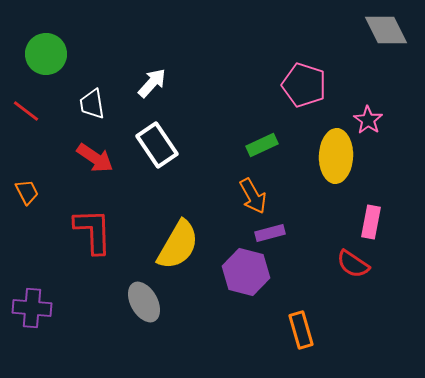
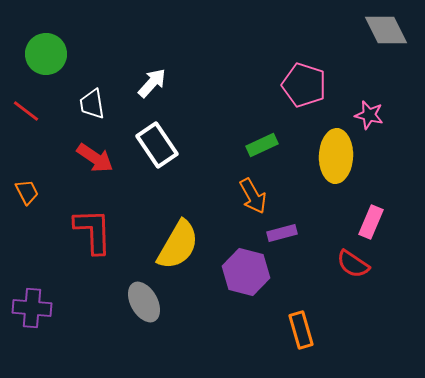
pink star: moved 1 px right, 5 px up; rotated 20 degrees counterclockwise
pink rectangle: rotated 12 degrees clockwise
purple rectangle: moved 12 px right
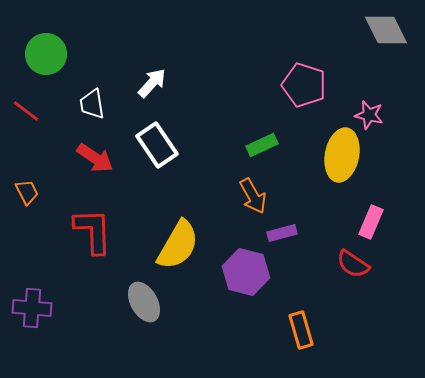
yellow ellipse: moved 6 px right, 1 px up; rotated 9 degrees clockwise
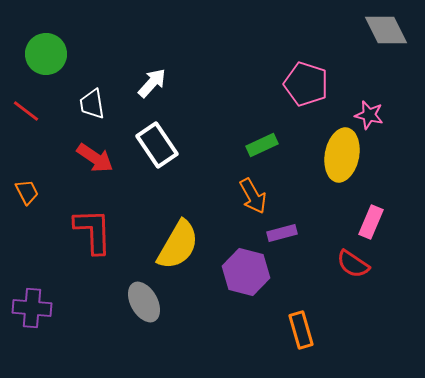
pink pentagon: moved 2 px right, 1 px up
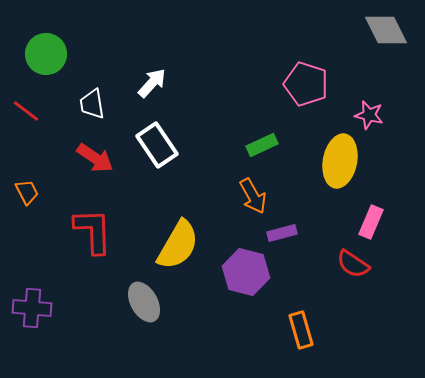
yellow ellipse: moved 2 px left, 6 px down
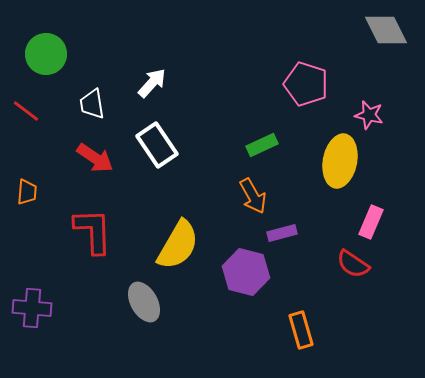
orange trapezoid: rotated 32 degrees clockwise
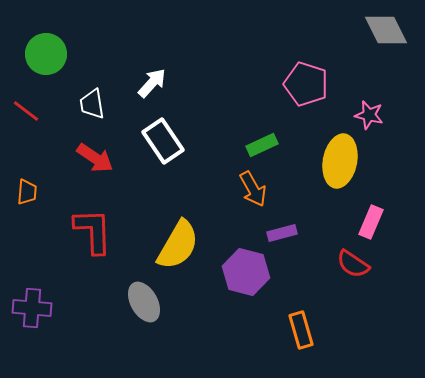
white rectangle: moved 6 px right, 4 px up
orange arrow: moved 7 px up
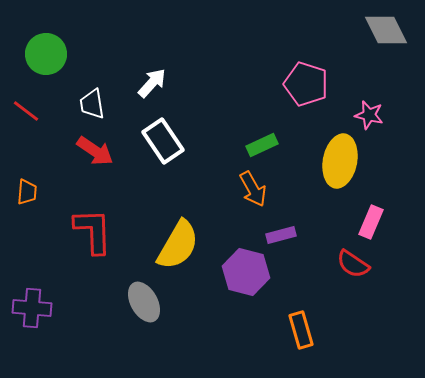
red arrow: moved 7 px up
purple rectangle: moved 1 px left, 2 px down
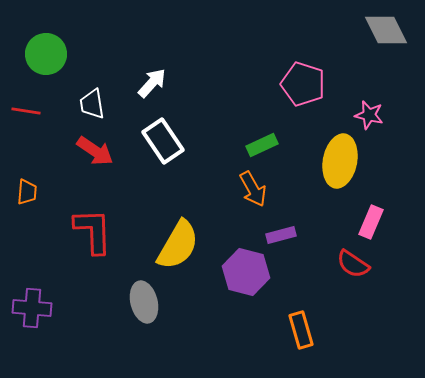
pink pentagon: moved 3 px left
red line: rotated 28 degrees counterclockwise
gray ellipse: rotated 15 degrees clockwise
